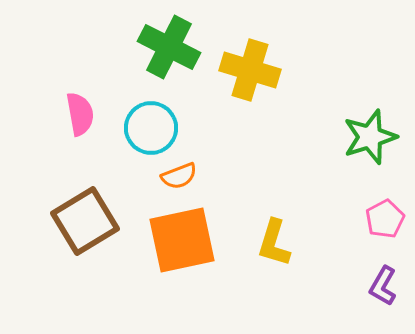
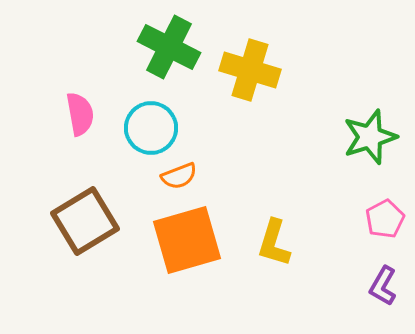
orange square: moved 5 px right; rotated 4 degrees counterclockwise
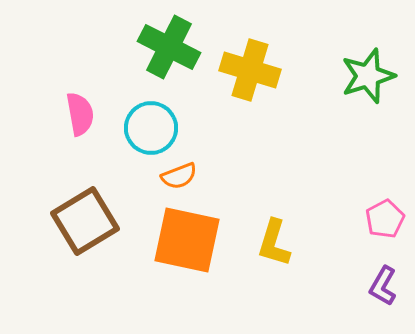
green star: moved 2 px left, 61 px up
orange square: rotated 28 degrees clockwise
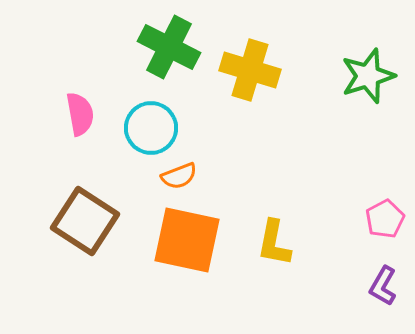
brown square: rotated 26 degrees counterclockwise
yellow L-shape: rotated 6 degrees counterclockwise
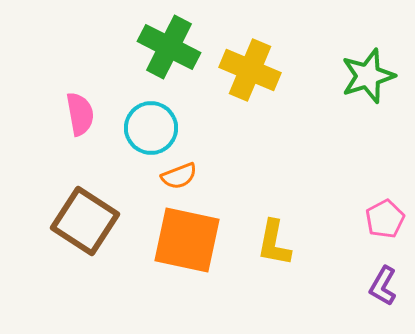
yellow cross: rotated 6 degrees clockwise
